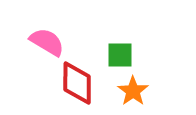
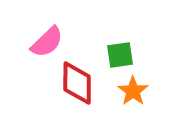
pink semicircle: rotated 105 degrees clockwise
green square: rotated 8 degrees counterclockwise
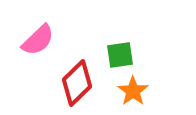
pink semicircle: moved 9 px left, 2 px up
red diamond: rotated 45 degrees clockwise
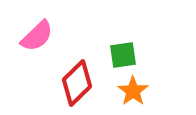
pink semicircle: moved 1 px left, 4 px up
green square: moved 3 px right
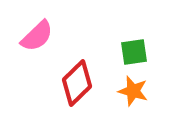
green square: moved 11 px right, 3 px up
orange star: rotated 20 degrees counterclockwise
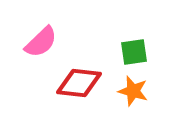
pink semicircle: moved 4 px right, 6 px down
red diamond: moved 2 px right; rotated 51 degrees clockwise
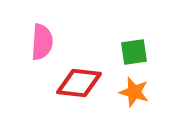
pink semicircle: moved 1 px right; rotated 42 degrees counterclockwise
orange star: moved 1 px right, 1 px down
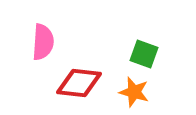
pink semicircle: moved 1 px right
green square: moved 10 px right, 2 px down; rotated 28 degrees clockwise
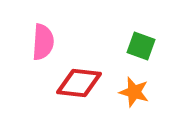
green square: moved 3 px left, 8 px up
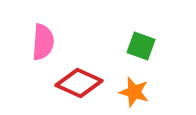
red diamond: rotated 18 degrees clockwise
